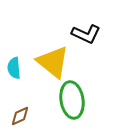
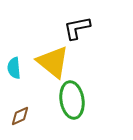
black L-shape: moved 9 px left, 6 px up; rotated 144 degrees clockwise
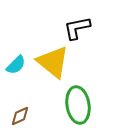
cyan semicircle: moved 2 px right, 3 px up; rotated 130 degrees counterclockwise
green ellipse: moved 6 px right, 5 px down
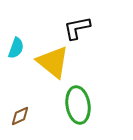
cyan semicircle: moved 17 px up; rotated 25 degrees counterclockwise
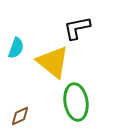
green ellipse: moved 2 px left, 3 px up
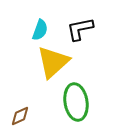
black L-shape: moved 3 px right, 1 px down
cyan semicircle: moved 24 px right, 18 px up
yellow triangle: rotated 39 degrees clockwise
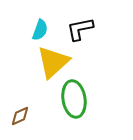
green ellipse: moved 2 px left, 3 px up
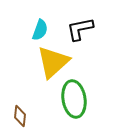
brown diamond: rotated 60 degrees counterclockwise
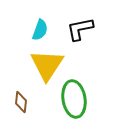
yellow triangle: moved 6 px left, 3 px down; rotated 15 degrees counterclockwise
brown diamond: moved 1 px right, 14 px up
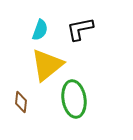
yellow triangle: rotated 18 degrees clockwise
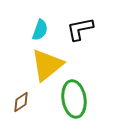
brown diamond: rotated 50 degrees clockwise
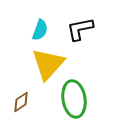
yellow triangle: moved 1 px right, 1 px up; rotated 9 degrees counterclockwise
